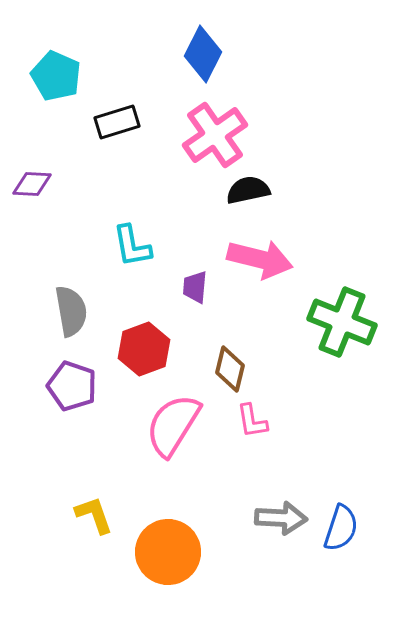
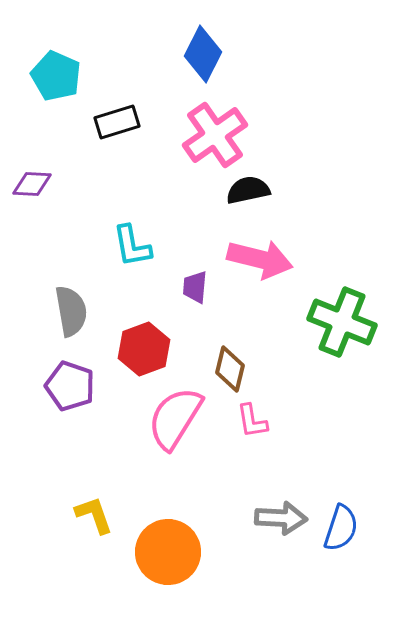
purple pentagon: moved 2 px left
pink semicircle: moved 2 px right, 7 px up
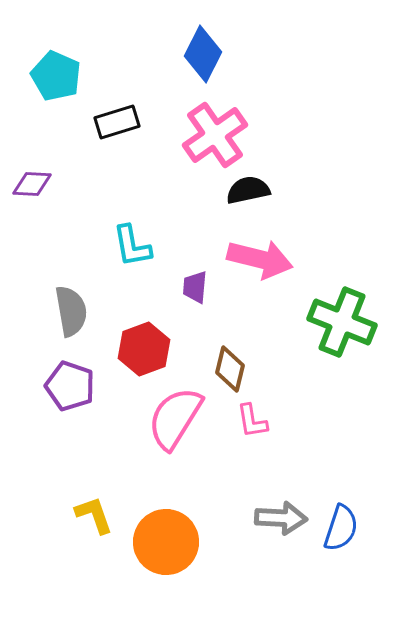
orange circle: moved 2 px left, 10 px up
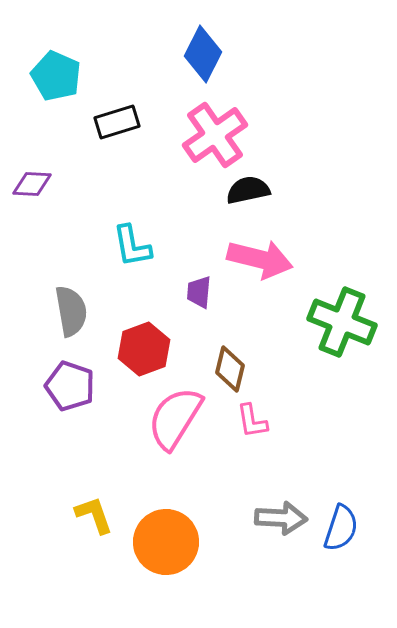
purple trapezoid: moved 4 px right, 5 px down
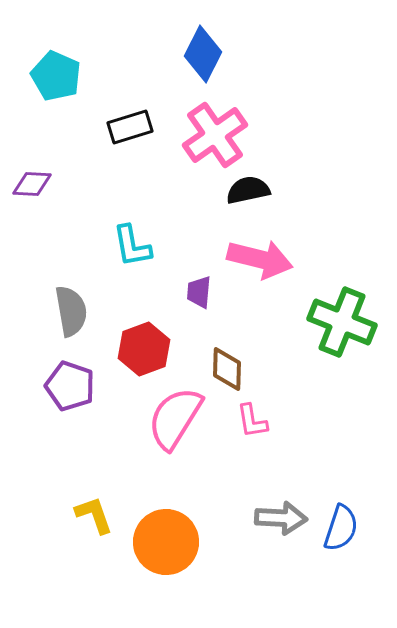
black rectangle: moved 13 px right, 5 px down
brown diamond: moved 3 px left; rotated 12 degrees counterclockwise
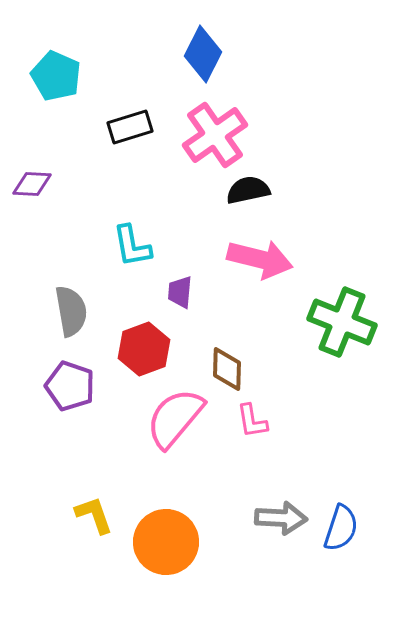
purple trapezoid: moved 19 px left
pink semicircle: rotated 8 degrees clockwise
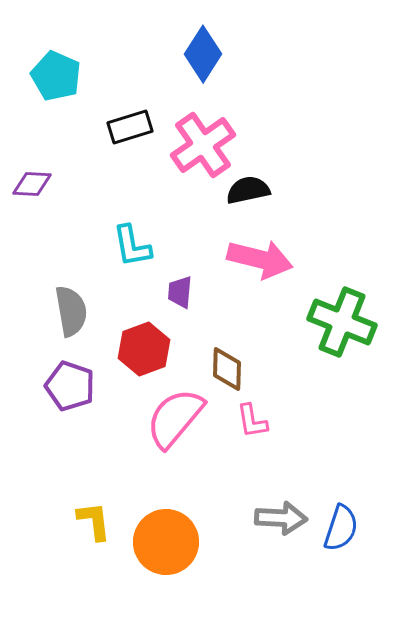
blue diamond: rotated 6 degrees clockwise
pink cross: moved 12 px left, 10 px down
yellow L-shape: moved 6 px down; rotated 12 degrees clockwise
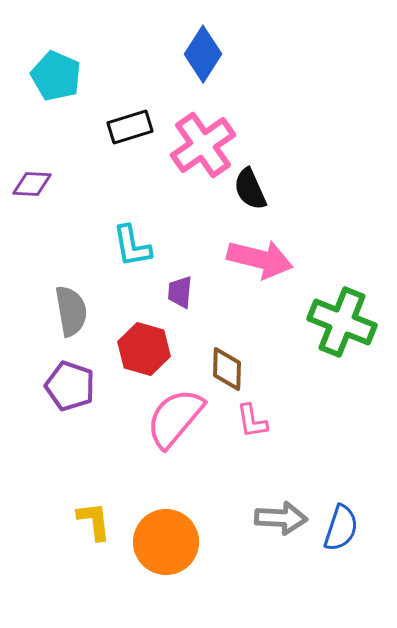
black semicircle: moved 2 px right, 1 px up; rotated 102 degrees counterclockwise
red hexagon: rotated 24 degrees counterclockwise
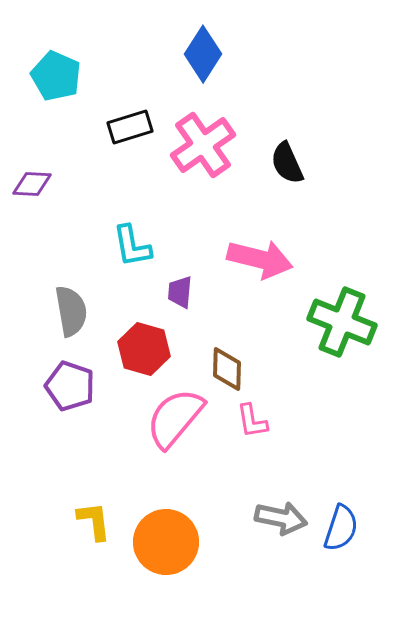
black semicircle: moved 37 px right, 26 px up
gray arrow: rotated 9 degrees clockwise
